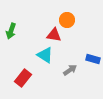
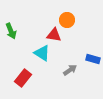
green arrow: rotated 42 degrees counterclockwise
cyan triangle: moved 3 px left, 2 px up
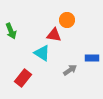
blue rectangle: moved 1 px left, 1 px up; rotated 16 degrees counterclockwise
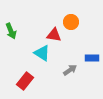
orange circle: moved 4 px right, 2 px down
red rectangle: moved 2 px right, 3 px down
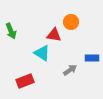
red rectangle: rotated 30 degrees clockwise
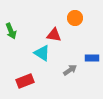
orange circle: moved 4 px right, 4 px up
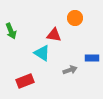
gray arrow: rotated 16 degrees clockwise
